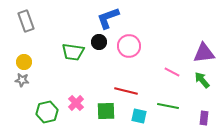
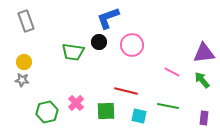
pink circle: moved 3 px right, 1 px up
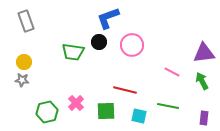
green arrow: moved 1 px down; rotated 12 degrees clockwise
red line: moved 1 px left, 1 px up
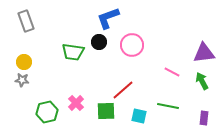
red line: moved 2 px left; rotated 55 degrees counterclockwise
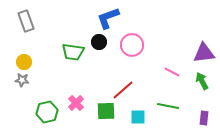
cyan square: moved 1 px left, 1 px down; rotated 14 degrees counterclockwise
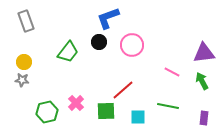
green trapezoid: moved 5 px left; rotated 60 degrees counterclockwise
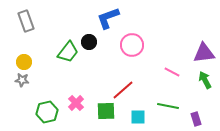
black circle: moved 10 px left
green arrow: moved 3 px right, 1 px up
purple rectangle: moved 8 px left, 1 px down; rotated 24 degrees counterclockwise
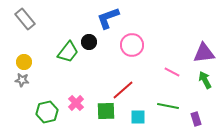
gray rectangle: moved 1 px left, 2 px up; rotated 20 degrees counterclockwise
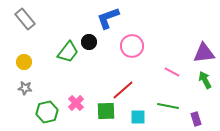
pink circle: moved 1 px down
gray star: moved 3 px right, 8 px down
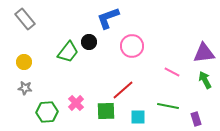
green hexagon: rotated 10 degrees clockwise
